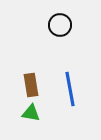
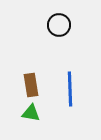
black circle: moved 1 px left
blue line: rotated 8 degrees clockwise
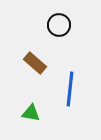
brown rectangle: moved 4 px right, 22 px up; rotated 40 degrees counterclockwise
blue line: rotated 8 degrees clockwise
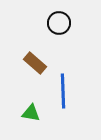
black circle: moved 2 px up
blue line: moved 7 px left, 2 px down; rotated 8 degrees counterclockwise
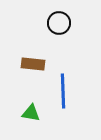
brown rectangle: moved 2 px left, 1 px down; rotated 35 degrees counterclockwise
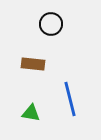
black circle: moved 8 px left, 1 px down
blue line: moved 7 px right, 8 px down; rotated 12 degrees counterclockwise
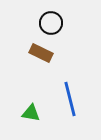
black circle: moved 1 px up
brown rectangle: moved 8 px right, 11 px up; rotated 20 degrees clockwise
